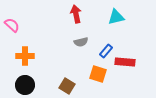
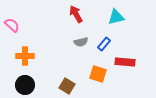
red arrow: rotated 18 degrees counterclockwise
blue rectangle: moved 2 px left, 7 px up
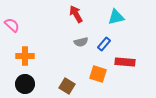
black circle: moved 1 px up
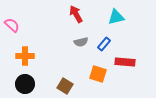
brown square: moved 2 px left
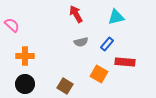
blue rectangle: moved 3 px right
orange square: moved 1 px right; rotated 12 degrees clockwise
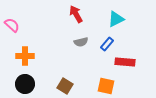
cyan triangle: moved 2 px down; rotated 12 degrees counterclockwise
orange square: moved 7 px right, 12 px down; rotated 18 degrees counterclockwise
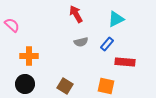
orange cross: moved 4 px right
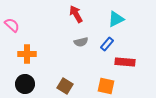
orange cross: moved 2 px left, 2 px up
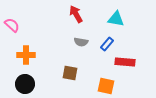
cyan triangle: rotated 36 degrees clockwise
gray semicircle: rotated 24 degrees clockwise
orange cross: moved 1 px left, 1 px down
brown square: moved 5 px right, 13 px up; rotated 21 degrees counterclockwise
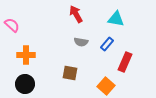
red rectangle: rotated 72 degrees counterclockwise
orange square: rotated 30 degrees clockwise
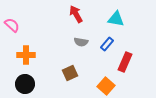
brown square: rotated 35 degrees counterclockwise
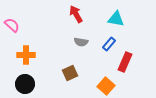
blue rectangle: moved 2 px right
